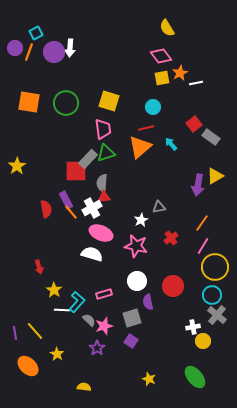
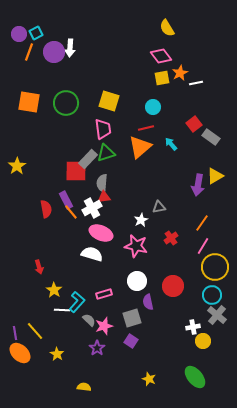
purple circle at (15, 48): moved 4 px right, 14 px up
orange ellipse at (28, 366): moved 8 px left, 13 px up
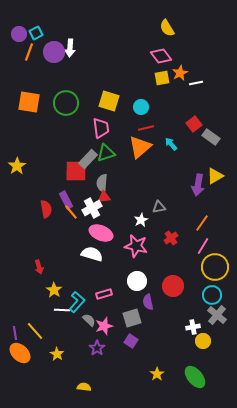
cyan circle at (153, 107): moved 12 px left
pink trapezoid at (103, 129): moved 2 px left, 1 px up
yellow star at (149, 379): moved 8 px right, 5 px up; rotated 16 degrees clockwise
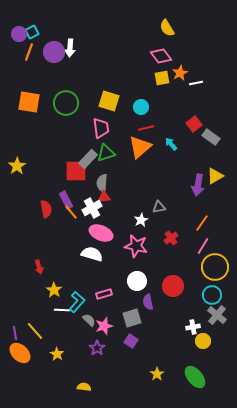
cyan square at (36, 33): moved 4 px left, 1 px up
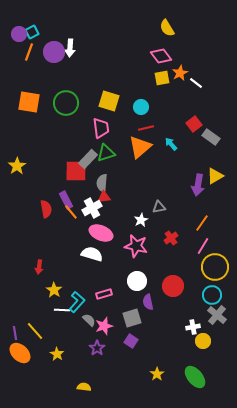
white line at (196, 83): rotated 48 degrees clockwise
red arrow at (39, 267): rotated 24 degrees clockwise
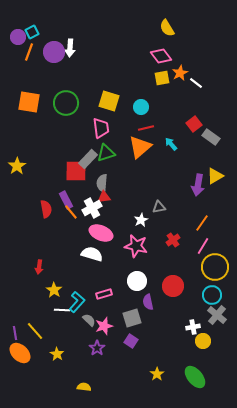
purple circle at (19, 34): moved 1 px left, 3 px down
red cross at (171, 238): moved 2 px right, 2 px down
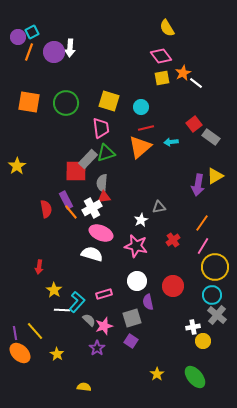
orange star at (180, 73): moved 3 px right
cyan arrow at (171, 144): moved 2 px up; rotated 56 degrees counterclockwise
